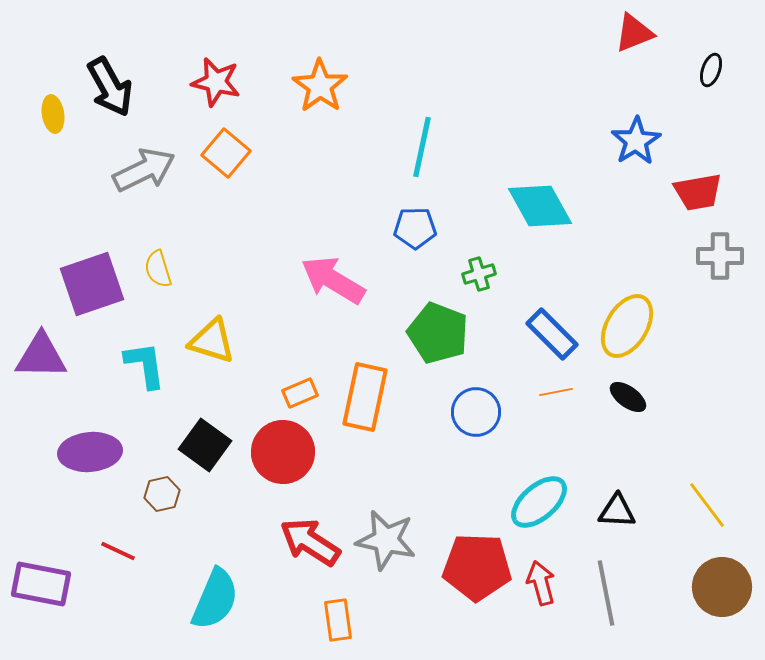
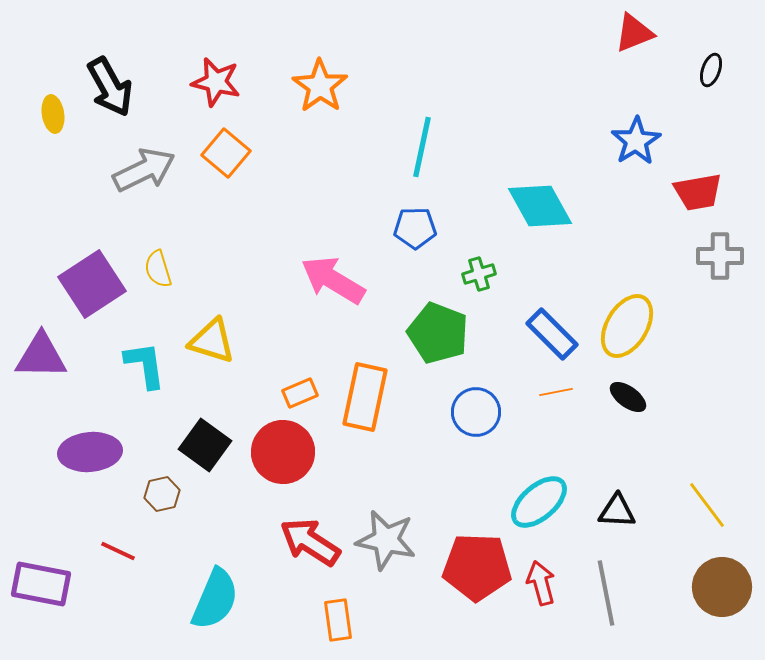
purple square at (92, 284): rotated 14 degrees counterclockwise
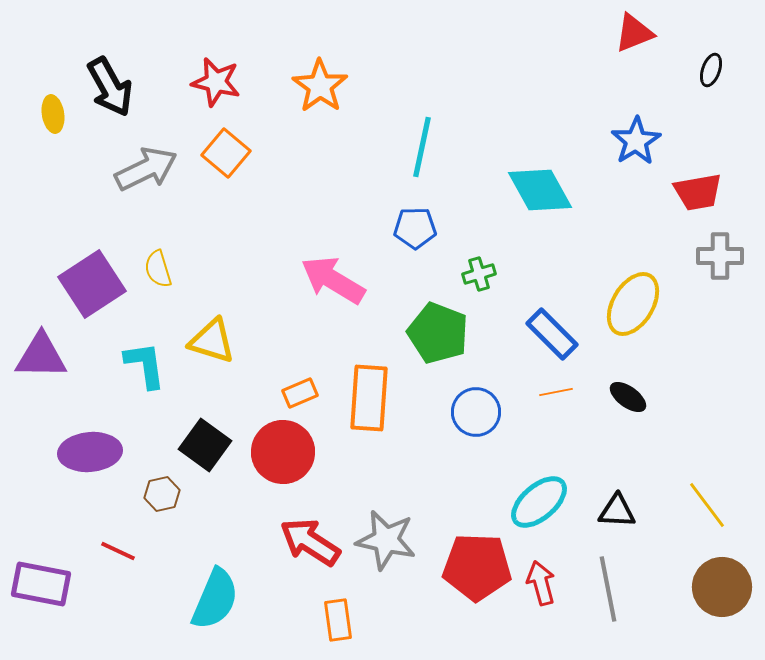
gray arrow at (144, 170): moved 2 px right, 1 px up
cyan diamond at (540, 206): moved 16 px up
yellow ellipse at (627, 326): moved 6 px right, 22 px up
orange rectangle at (365, 397): moved 4 px right, 1 px down; rotated 8 degrees counterclockwise
gray line at (606, 593): moved 2 px right, 4 px up
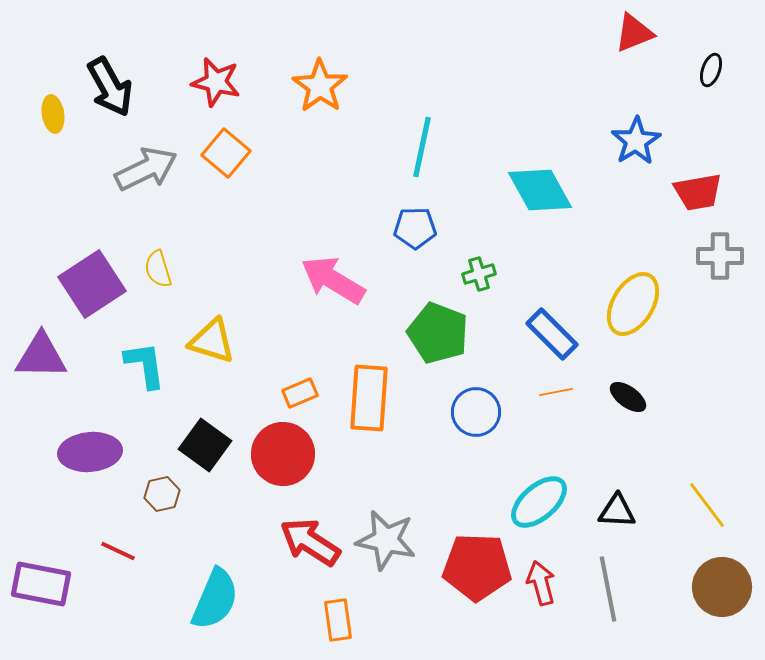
red circle at (283, 452): moved 2 px down
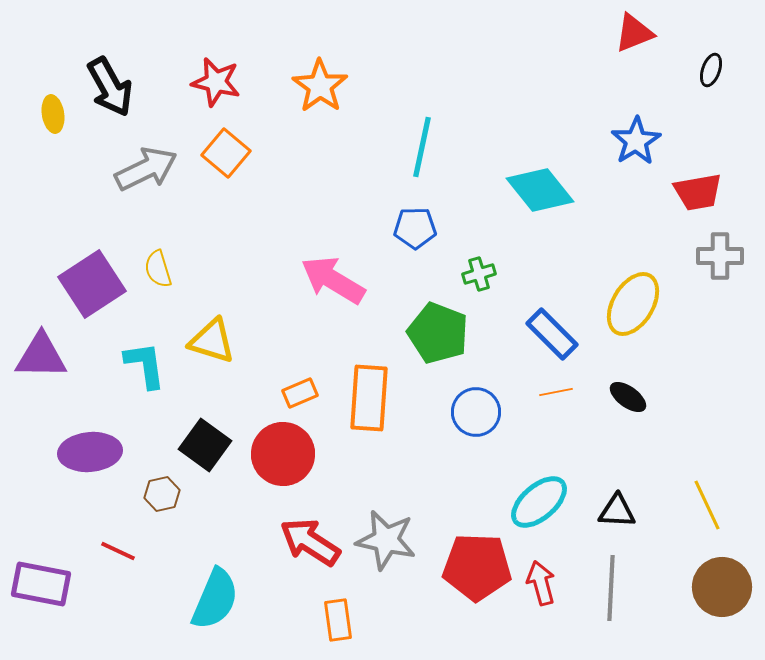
cyan diamond at (540, 190): rotated 10 degrees counterclockwise
yellow line at (707, 505): rotated 12 degrees clockwise
gray line at (608, 589): moved 3 px right, 1 px up; rotated 14 degrees clockwise
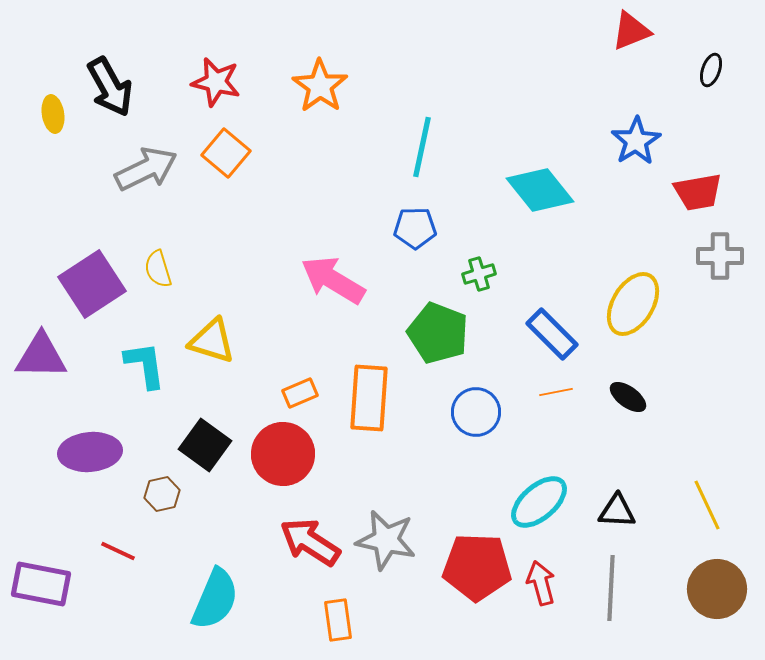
red triangle at (634, 33): moved 3 px left, 2 px up
brown circle at (722, 587): moved 5 px left, 2 px down
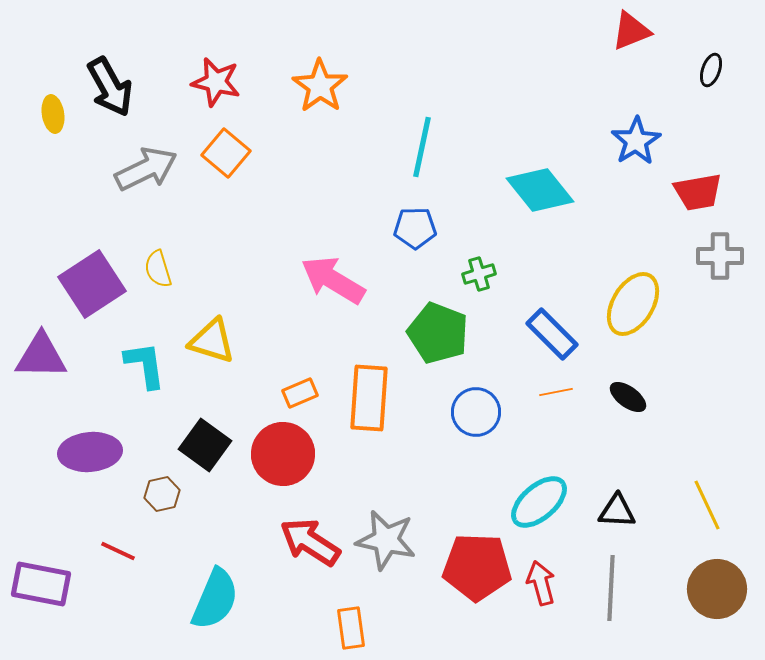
orange rectangle at (338, 620): moved 13 px right, 8 px down
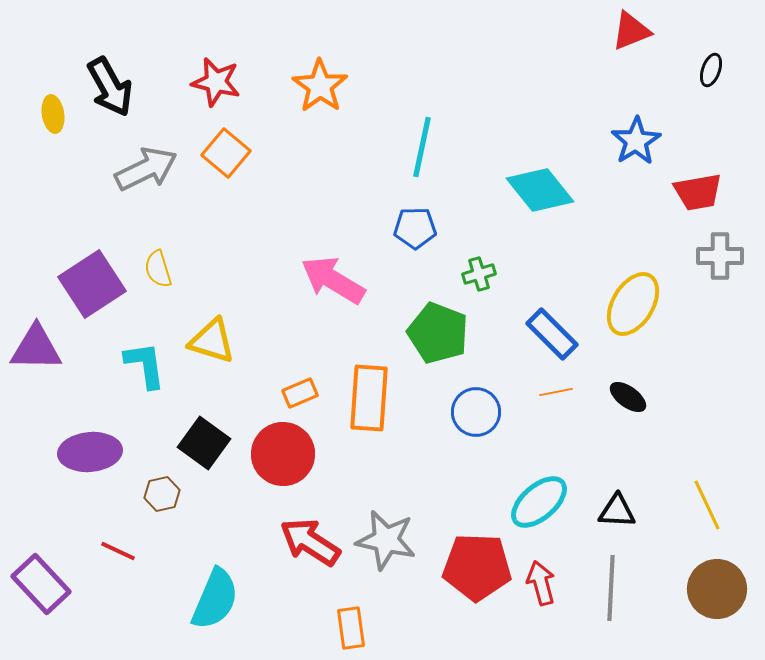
purple triangle at (41, 356): moved 5 px left, 8 px up
black square at (205, 445): moved 1 px left, 2 px up
purple rectangle at (41, 584): rotated 36 degrees clockwise
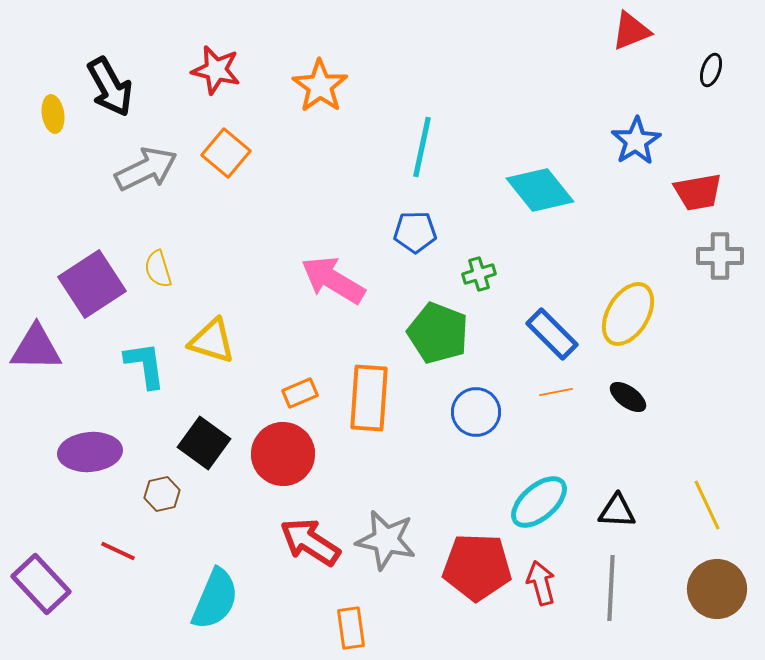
red star at (216, 82): moved 12 px up
blue pentagon at (415, 228): moved 4 px down
yellow ellipse at (633, 304): moved 5 px left, 10 px down
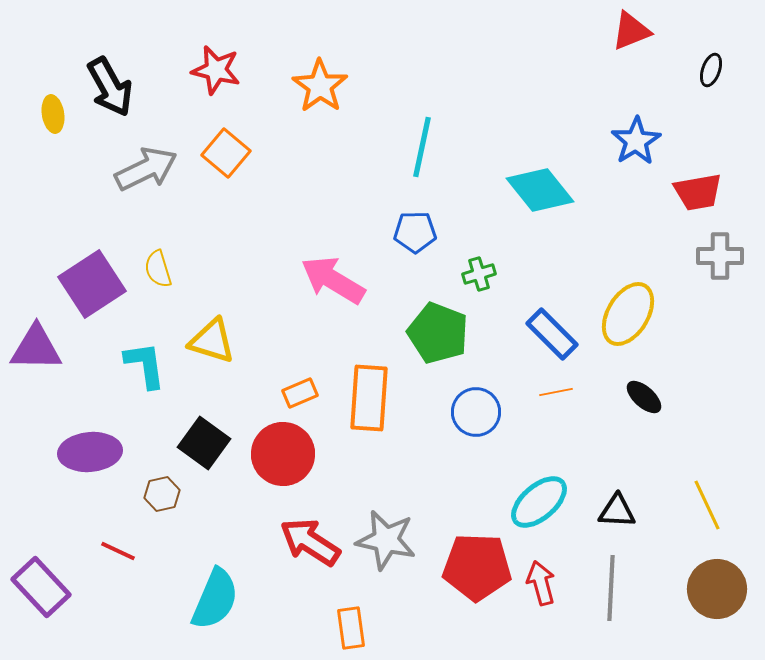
black ellipse at (628, 397): moved 16 px right; rotated 6 degrees clockwise
purple rectangle at (41, 584): moved 3 px down
